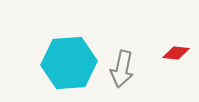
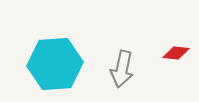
cyan hexagon: moved 14 px left, 1 px down
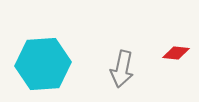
cyan hexagon: moved 12 px left
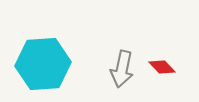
red diamond: moved 14 px left, 14 px down; rotated 40 degrees clockwise
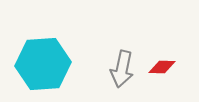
red diamond: rotated 44 degrees counterclockwise
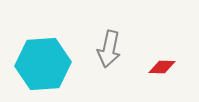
gray arrow: moved 13 px left, 20 px up
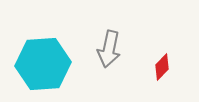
red diamond: rotated 48 degrees counterclockwise
